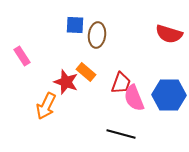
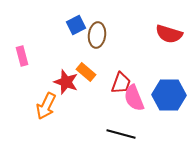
blue square: moved 1 px right; rotated 30 degrees counterclockwise
pink rectangle: rotated 18 degrees clockwise
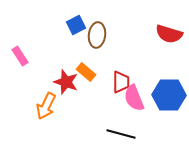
pink rectangle: moved 2 px left; rotated 18 degrees counterclockwise
red trapezoid: moved 1 px up; rotated 20 degrees counterclockwise
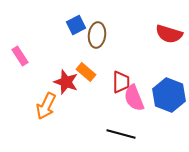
blue hexagon: rotated 20 degrees clockwise
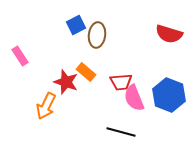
red trapezoid: rotated 85 degrees clockwise
black line: moved 2 px up
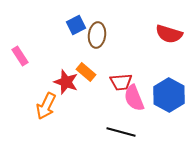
blue hexagon: rotated 8 degrees clockwise
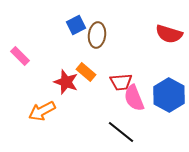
pink rectangle: rotated 12 degrees counterclockwise
orange arrow: moved 4 px left, 5 px down; rotated 36 degrees clockwise
black line: rotated 24 degrees clockwise
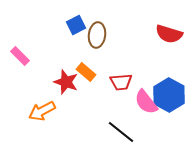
pink semicircle: moved 12 px right, 4 px down; rotated 16 degrees counterclockwise
